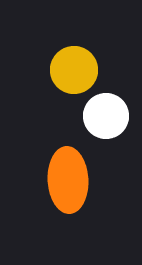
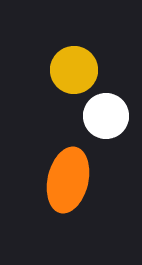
orange ellipse: rotated 16 degrees clockwise
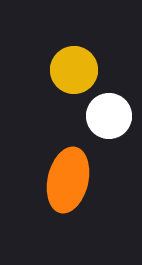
white circle: moved 3 px right
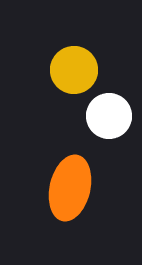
orange ellipse: moved 2 px right, 8 px down
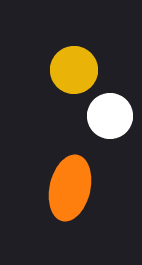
white circle: moved 1 px right
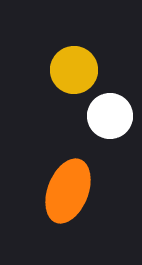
orange ellipse: moved 2 px left, 3 px down; rotated 8 degrees clockwise
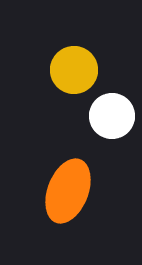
white circle: moved 2 px right
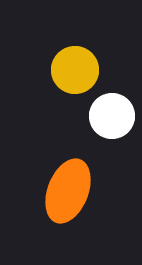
yellow circle: moved 1 px right
